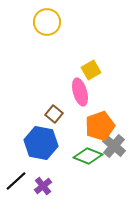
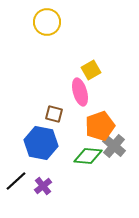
brown square: rotated 24 degrees counterclockwise
green diamond: rotated 16 degrees counterclockwise
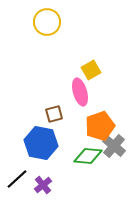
brown square: rotated 30 degrees counterclockwise
black line: moved 1 px right, 2 px up
purple cross: moved 1 px up
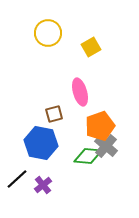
yellow circle: moved 1 px right, 11 px down
yellow square: moved 23 px up
gray cross: moved 8 px left
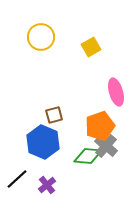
yellow circle: moved 7 px left, 4 px down
pink ellipse: moved 36 px right
brown square: moved 1 px down
blue hexagon: moved 2 px right, 1 px up; rotated 12 degrees clockwise
purple cross: moved 4 px right
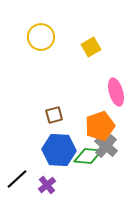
blue hexagon: moved 16 px right, 8 px down; rotated 20 degrees counterclockwise
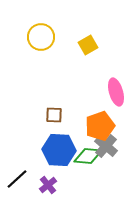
yellow square: moved 3 px left, 2 px up
brown square: rotated 18 degrees clockwise
purple cross: moved 1 px right
